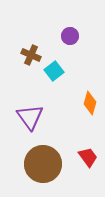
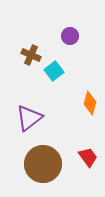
purple triangle: moved 1 px left, 1 px down; rotated 28 degrees clockwise
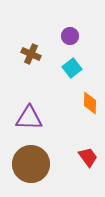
brown cross: moved 1 px up
cyan square: moved 18 px right, 3 px up
orange diamond: rotated 15 degrees counterclockwise
purple triangle: rotated 40 degrees clockwise
brown circle: moved 12 px left
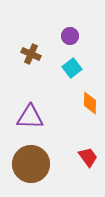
purple triangle: moved 1 px right, 1 px up
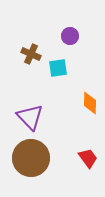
cyan square: moved 14 px left; rotated 30 degrees clockwise
purple triangle: rotated 44 degrees clockwise
red trapezoid: moved 1 px down
brown circle: moved 6 px up
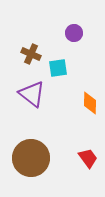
purple circle: moved 4 px right, 3 px up
purple triangle: moved 2 px right, 23 px up; rotated 8 degrees counterclockwise
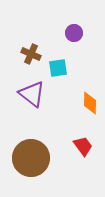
red trapezoid: moved 5 px left, 12 px up
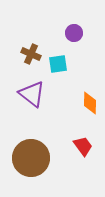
cyan square: moved 4 px up
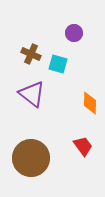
cyan square: rotated 24 degrees clockwise
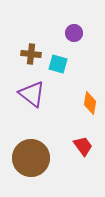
brown cross: rotated 18 degrees counterclockwise
orange diamond: rotated 10 degrees clockwise
